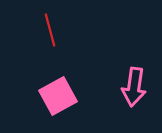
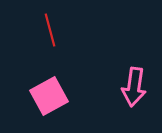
pink square: moved 9 px left
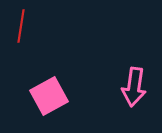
red line: moved 29 px left, 4 px up; rotated 24 degrees clockwise
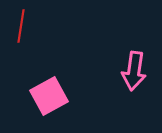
pink arrow: moved 16 px up
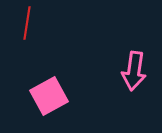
red line: moved 6 px right, 3 px up
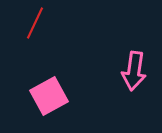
red line: moved 8 px right; rotated 16 degrees clockwise
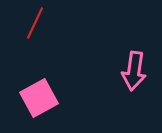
pink square: moved 10 px left, 2 px down
